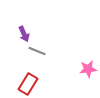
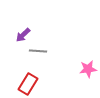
purple arrow: moved 1 px left, 1 px down; rotated 70 degrees clockwise
gray line: moved 1 px right; rotated 18 degrees counterclockwise
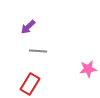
purple arrow: moved 5 px right, 8 px up
red rectangle: moved 2 px right
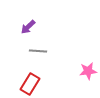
pink star: moved 2 px down
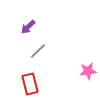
gray line: rotated 48 degrees counterclockwise
red rectangle: rotated 45 degrees counterclockwise
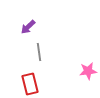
gray line: moved 1 px right, 1 px down; rotated 54 degrees counterclockwise
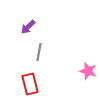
gray line: rotated 18 degrees clockwise
pink star: rotated 24 degrees clockwise
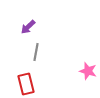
gray line: moved 3 px left
red rectangle: moved 4 px left
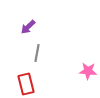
gray line: moved 1 px right, 1 px down
pink star: rotated 12 degrees counterclockwise
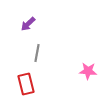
purple arrow: moved 3 px up
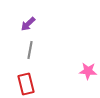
gray line: moved 7 px left, 3 px up
